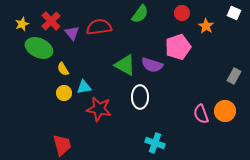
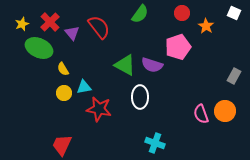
red cross: moved 1 px left, 1 px down
red semicircle: rotated 60 degrees clockwise
red trapezoid: rotated 140 degrees counterclockwise
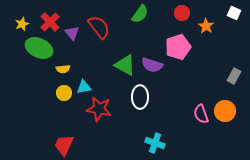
yellow semicircle: rotated 64 degrees counterclockwise
red trapezoid: moved 2 px right
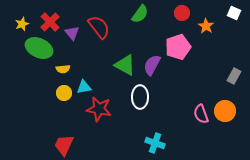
purple semicircle: rotated 100 degrees clockwise
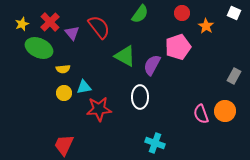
green triangle: moved 9 px up
red star: rotated 15 degrees counterclockwise
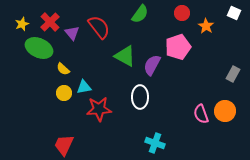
yellow semicircle: rotated 48 degrees clockwise
gray rectangle: moved 1 px left, 2 px up
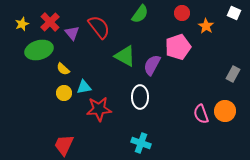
green ellipse: moved 2 px down; rotated 40 degrees counterclockwise
cyan cross: moved 14 px left
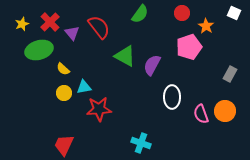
pink pentagon: moved 11 px right
gray rectangle: moved 3 px left
white ellipse: moved 32 px right
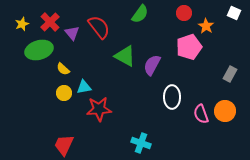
red circle: moved 2 px right
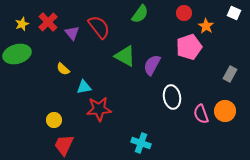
red cross: moved 2 px left
green ellipse: moved 22 px left, 4 px down
yellow circle: moved 10 px left, 27 px down
white ellipse: rotated 10 degrees counterclockwise
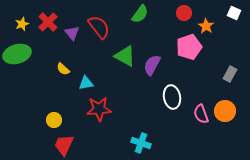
cyan triangle: moved 2 px right, 4 px up
